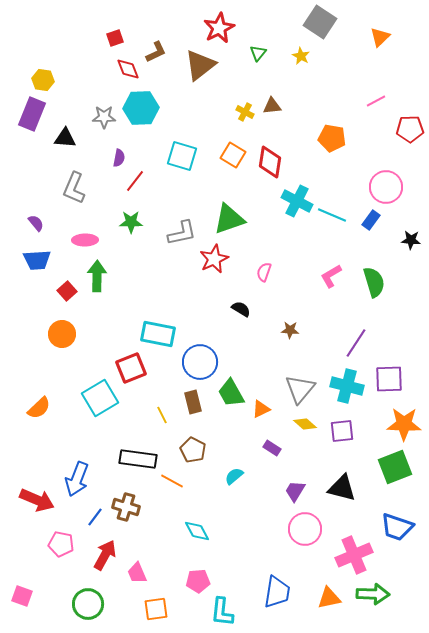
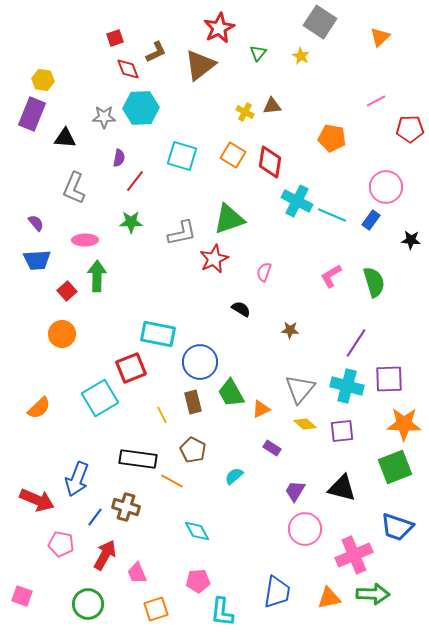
orange square at (156, 609): rotated 10 degrees counterclockwise
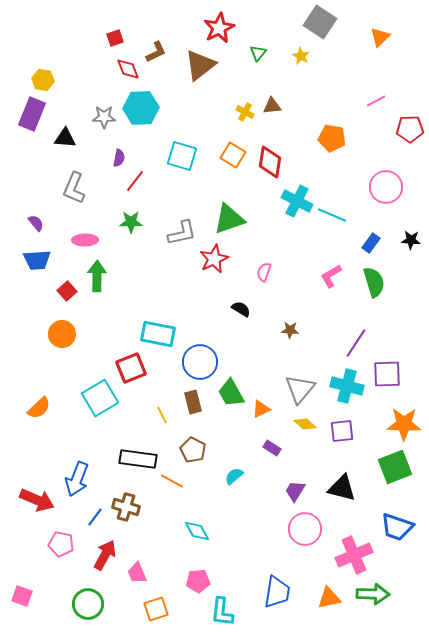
blue rectangle at (371, 220): moved 23 px down
purple square at (389, 379): moved 2 px left, 5 px up
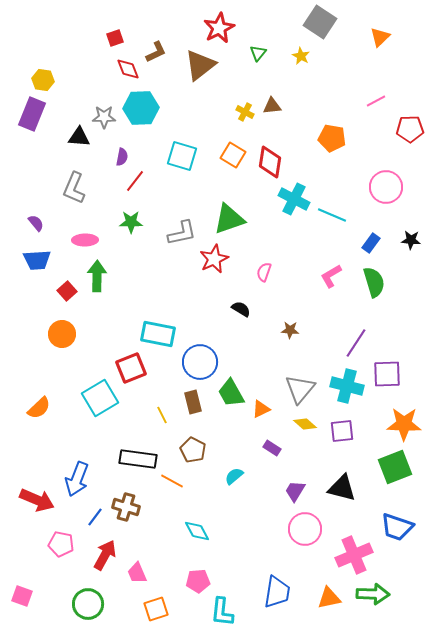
black triangle at (65, 138): moved 14 px right, 1 px up
purple semicircle at (119, 158): moved 3 px right, 1 px up
cyan cross at (297, 201): moved 3 px left, 2 px up
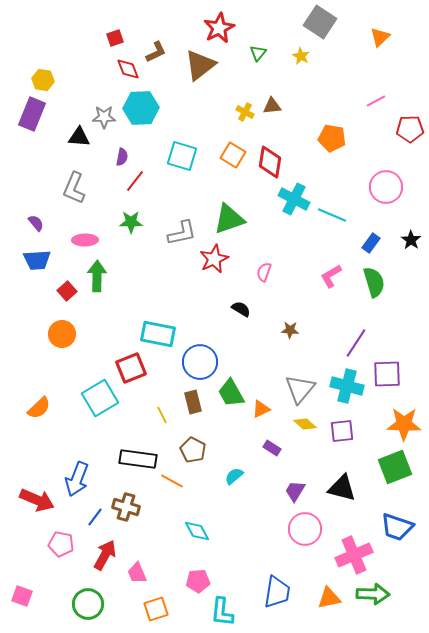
black star at (411, 240): rotated 30 degrees clockwise
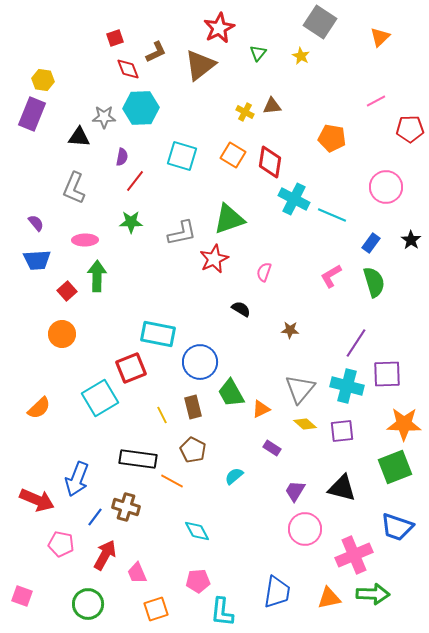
brown rectangle at (193, 402): moved 5 px down
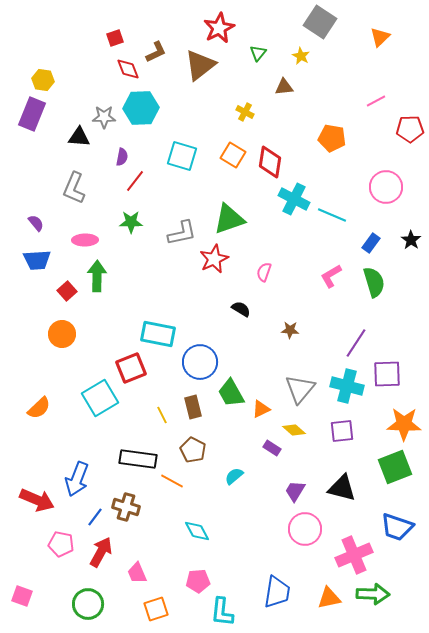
brown triangle at (272, 106): moved 12 px right, 19 px up
yellow diamond at (305, 424): moved 11 px left, 6 px down
red arrow at (105, 555): moved 4 px left, 3 px up
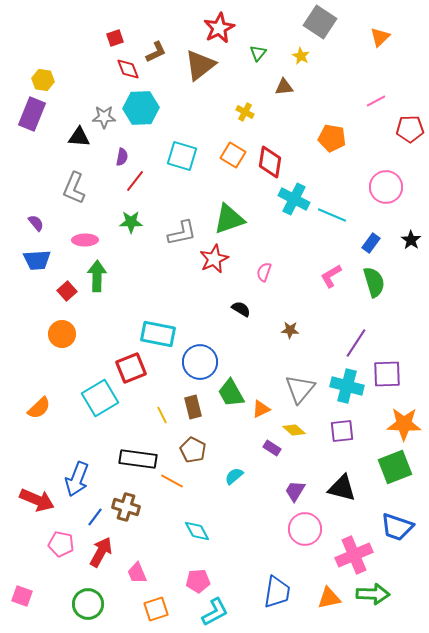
cyan L-shape at (222, 612): moved 7 px left; rotated 124 degrees counterclockwise
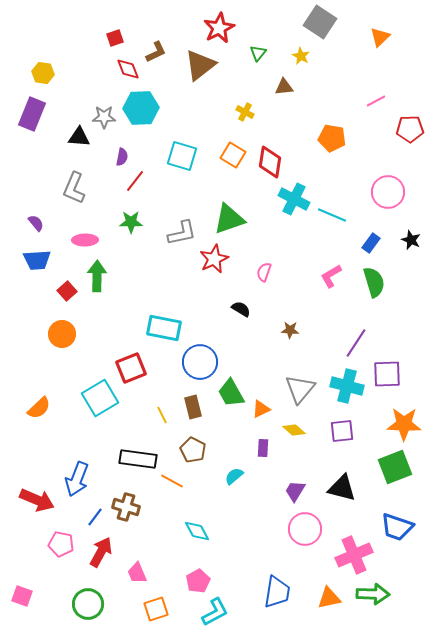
yellow hexagon at (43, 80): moved 7 px up
pink circle at (386, 187): moved 2 px right, 5 px down
black star at (411, 240): rotated 12 degrees counterclockwise
cyan rectangle at (158, 334): moved 6 px right, 6 px up
purple rectangle at (272, 448): moved 9 px left; rotated 60 degrees clockwise
pink pentagon at (198, 581): rotated 25 degrees counterclockwise
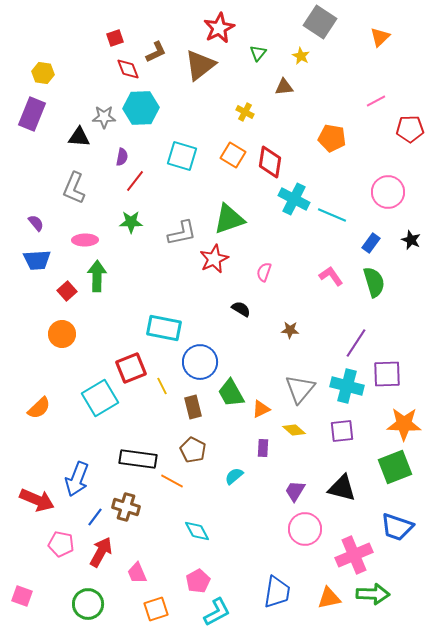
pink L-shape at (331, 276): rotated 85 degrees clockwise
yellow line at (162, 415): moved 29 px up
cyan L-shape at (215, 612): moved 2 px right
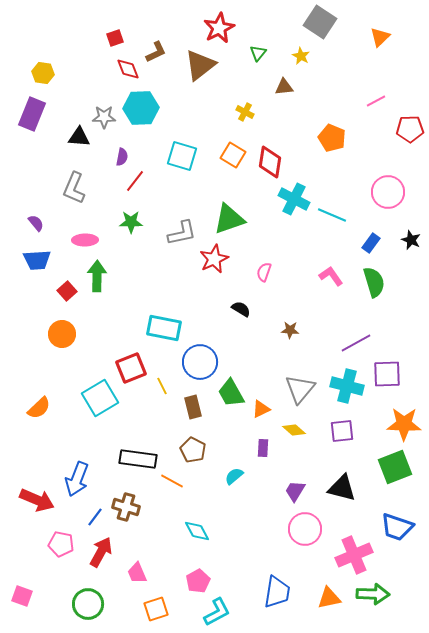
orange pentagon at (332, 138): rotated 12 degrees clockwise
purple line at (356, 343): rotated 28 degrees clockwise
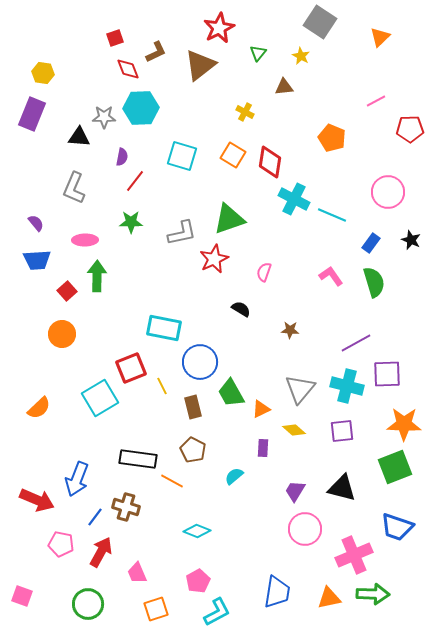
cyan diamond at (197, 531): rotated 40 degrees counterclockwise
